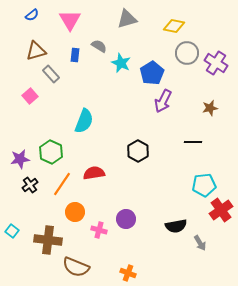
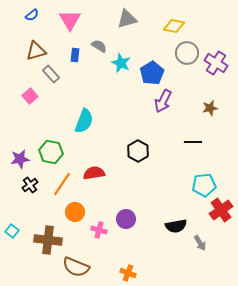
green hexagon: rotated 15 degrees counterclockwise
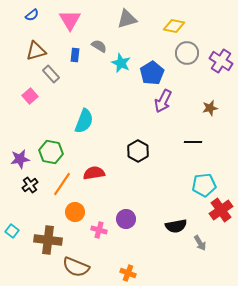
purple cross: moved 5 px right, 2 px up
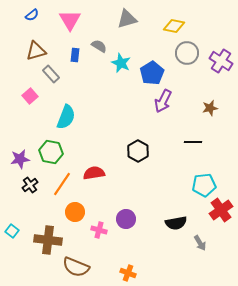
cyan semicircle: moved 18 px left, 4 px up
black semicircle: moved 3 px up
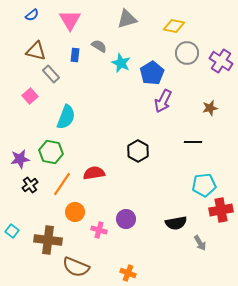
brown triangle: rotated 30 degrees clockwise
red cross: rotated 25 degrees clockwise
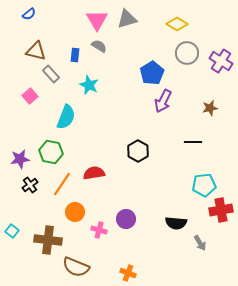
blue semicircle: moved 3 px left, 1 px up
pink triangle: moved 27 px right
yellow diamond: moved 3 px right, 2 px up; rotated 20 degrees clockwise
cyan star: moved 32 px left, 22 px down
black semicircle: rotated 15 degrees clockwise
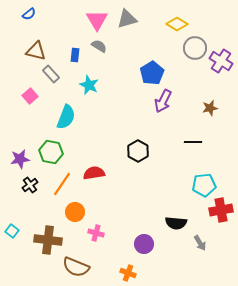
gray circle: moved 8 px right, 5 px up
purple circle: moved 18 px right, 25 px down
pink cross: moved 3 px left, 3 px down
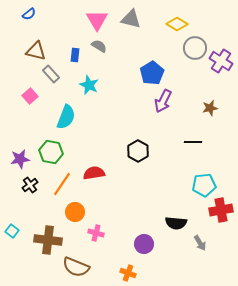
gray triangle: moved 4 px right; rotated 30 degrees clockwise
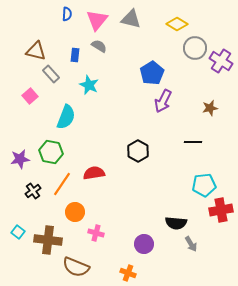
blue semicircle: moved 38 px right; rotated 48 degrees counterclockwise
pink triangle: rotated 10 degrees clockwise
black cross: moved 3 px right, 6 px down
cyan square: moved 6 px right, 1 px down
gray arrow: moved 9 px left, 1 px down
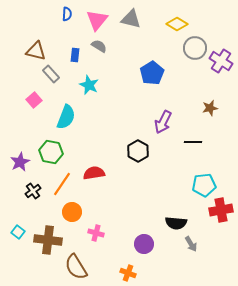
pink square: moved 4 px right, 4 px down
purple arrow: moved 21 px down
purple star: moved 3 px down; rotated 18 degrees counterclockwise
orange circle: moved 3 px left
brown semicircle: rotated 36 degrees clockwise
